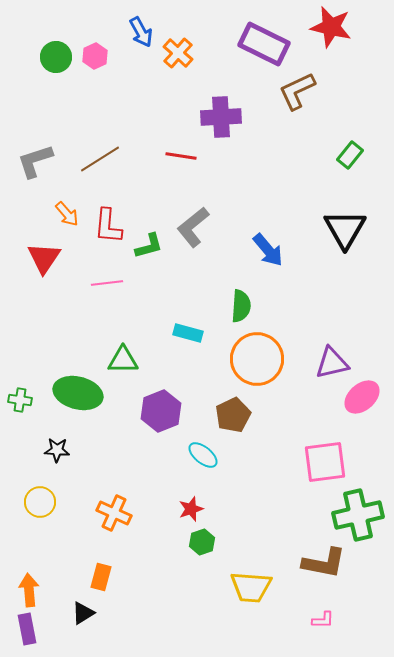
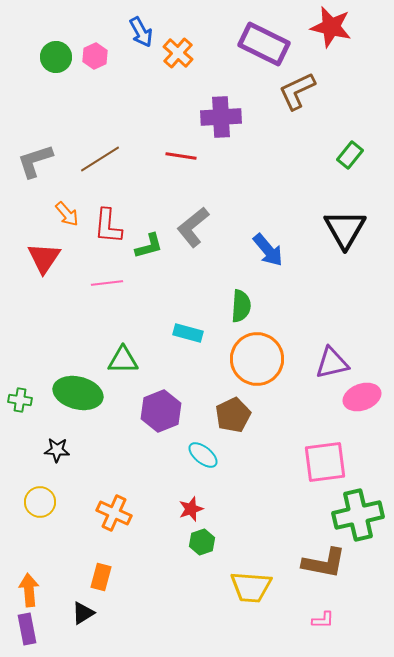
pink ellipse at (362, 397): rotated 21 degrees clockwise
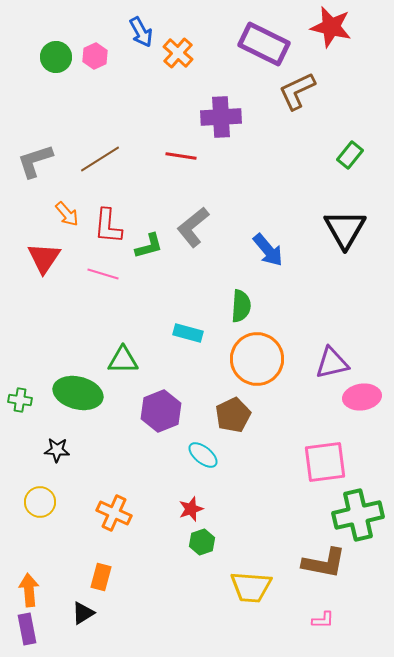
pink line at (107, 283): moved 4 px left, 9 px up; rotated 24 degrees clockwise
pink ellipse at (362, 397): rotated 12 degrees clockwise
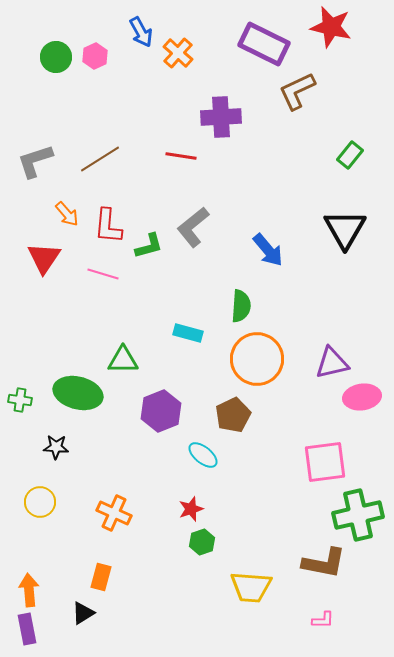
black star at (57, 450): moved 1 px left, 3 px up
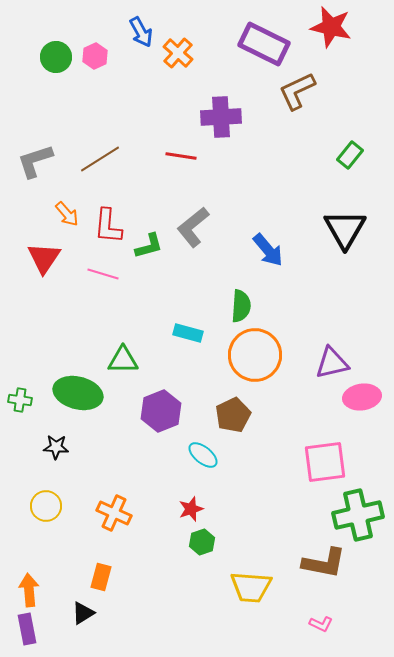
orange circle at (257, 359): moved 2 px left, 4 px up
yellow circle at (40, 502): moved 6 px right, 4 px down
pink L-shape at (323, 620): moved 2 px left, 4 px down; rotated 25 degrees clockwise
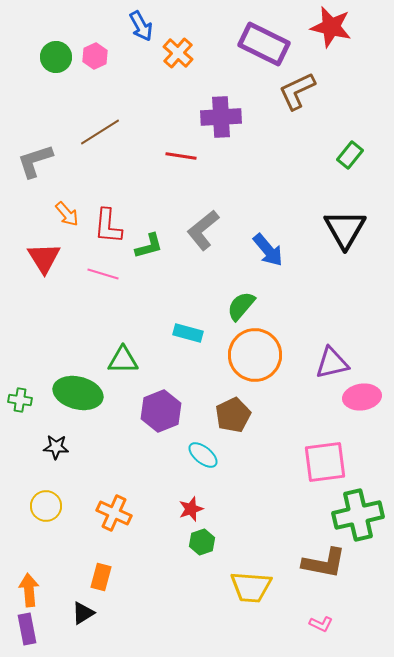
blue arrow at (141, 32): moved 6 px up
brown line at (100, 159): moved 27 px up
gray L-shape at (193, 227): moved 10 px right, 3 px down
red triangle at (44, 258): rotated 6 degrees counterclockwise
green semicircle at (241, 306): rotated 144 degrees counterclockwise
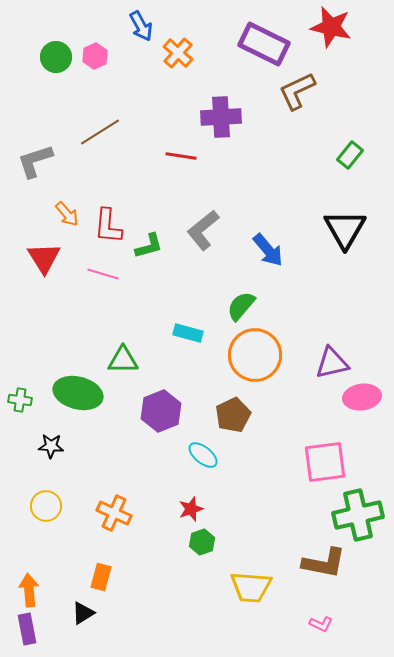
black star at (56, 447): moved 5 px left, 1 px up
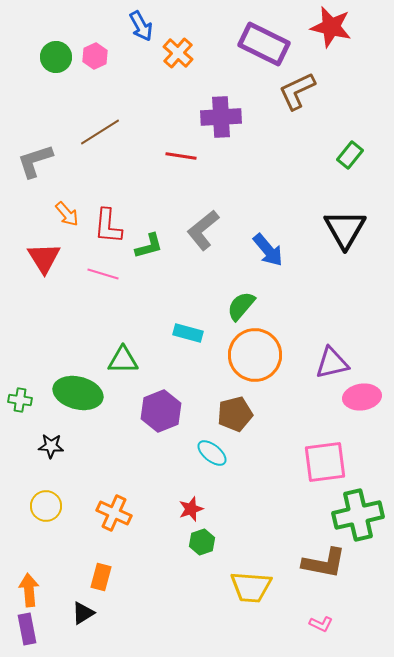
brown pentagon at (233, 415): moved 2 px right, 1 px up; rotated 12 degrees clockwise
cyan ellipse at (203, 455): moved 9 px right, 2 px up
